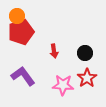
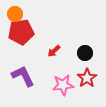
orange circle: moved 2 px left, 2 px up
red pentagon: rotated 10 degrees clockwise
red arrow: rotated 56 degrees clockwise
purple L-shape: rotated 10 degrees clockwise
pink star: rotated 10 degrees counterclockwise
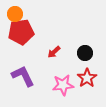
red arrow: moved 1 px down
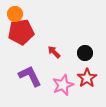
red arrow: rotated 88 degrees clockwise
purple L-shape: moved 7 px right
pink star: rotated 15 degrees counterclockwise
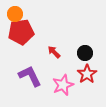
red star: moved 4 px up
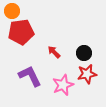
orange circle: moved 3 px left, 3 px up
black circle: moved 1 px left
red star: rotated 24 degrees clockwise
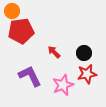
red pentagon: moved 1 px up
